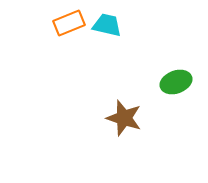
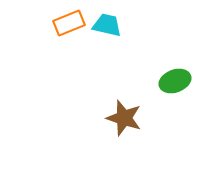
green ellipse: moved 1 px left, 1 px up
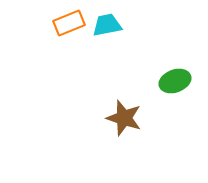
cyan trapezoid: rotated 24 degrees counterclockwise
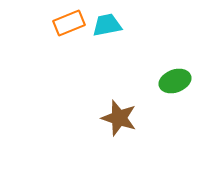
brown star: moved 5 px left
